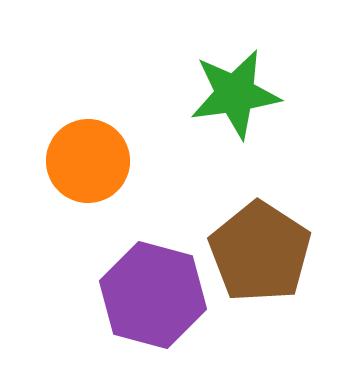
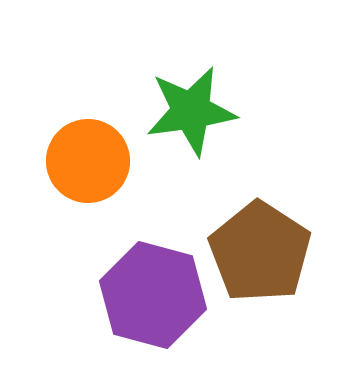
green star: moved 44 px left, 17 px down
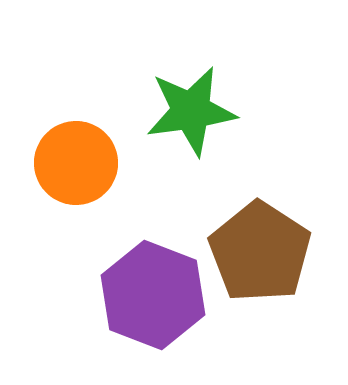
orange circle: moved 12 px left, 2 px down
purple hexagon: rotated 6 degrees clockwise
